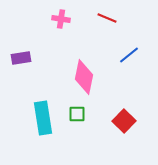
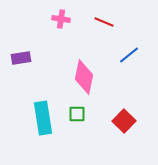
red line: moved 3 px left, 4 px down
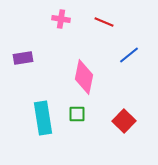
purple rectangle: moved 2 px right
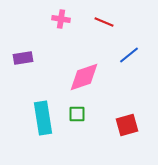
pink diamond: rotated 60 degrees clockwise
red square: moved 3 px right, 4 px down; rotated 30 degrees clockwise
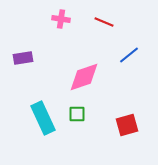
cyan rectangle: rotated 16 degrees counterclockwise
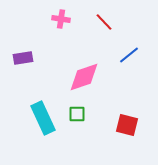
red line: rotated 24 degrees clockwise
red square: rotated 30 degrees clockwise
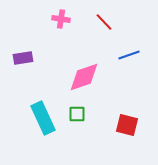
blue line: rotated 20 degrees clockwise
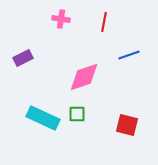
red line: rotated 54 degrees clockwise
purple rectangle: rotated 18 degrees counterclockwise
cyan rectangle: rotated 40 degrees counterclockwise
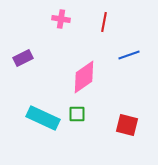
pink diamond: rotated 16 degrees counterclockwise
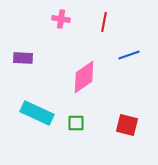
purple rectangle: rotated 30 degrees clockwise
green square: moved 1 px left, 9 px down
cyan rectangle: moved 6 px left, 5 px up
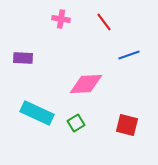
red line: rotated 48 degrees counterclockwise
pink diamond: moved 2 px right, 7 px down; rotated 32 degrees clockwise
green square: rotated 30 degrees counterclockwise
